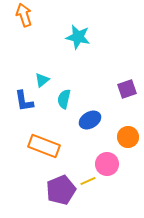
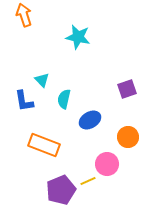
cyan triangle: rotated 35 degrees counterclockwise
orange rectangle: moved 1 px up
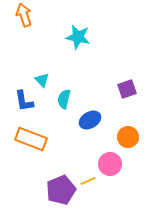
orange rectangle: moved 13 px left, 6 px up
pink circle: moved 3 px right
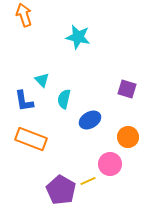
purple square: rotated 36 degrees clockwise
purple pentagon: rotated 20 degrees counterclockwise
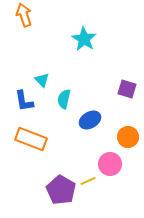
cyan star: moved 6 px right, 2 px down; rotated 20 degrees clockwise
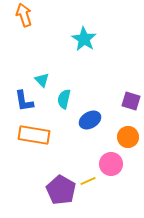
purple square: moved 4 px right, 12 px down
orange rectangle: moved 3 px right, 4 px up; rotated 12 degrees counterclockwise
pink circle: moved 1 px right
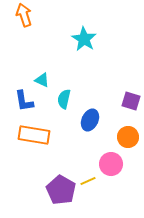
cyan triangle: rotated 21 degrees counterclockwise
blue ellipse: rotated 35 degrees counterclockwise
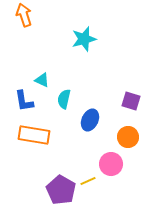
cyan star: rotated 25 degrees clockwise
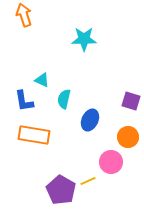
cyan star: rotated 15 degrees clockwise
pink circle: moved 2 px up
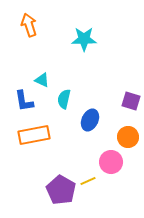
orange arrow: moved 5 px right, 10 px down
orange rectangle: rotated 20 degrees counterclockwise
